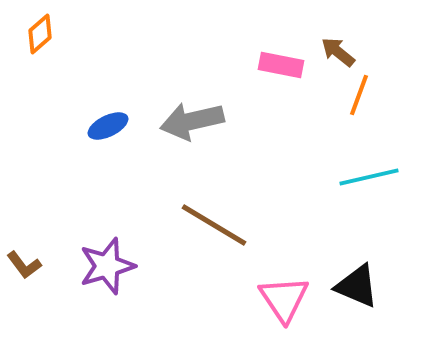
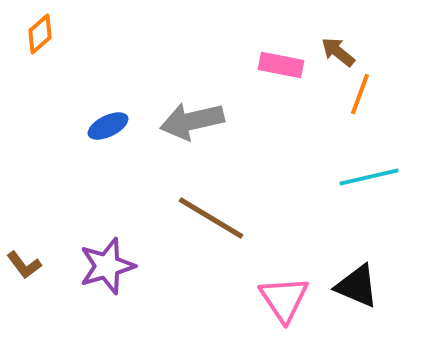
orange line: moved 1 px right, 1 px up
brown line: moved 3 px left, 7 px up
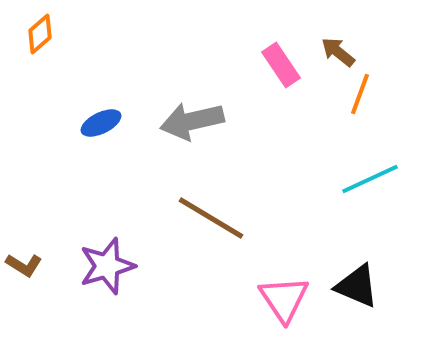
pink rectangle: rotated 45 degrees clockwise
blue ellipse: moved 7 px left, 3 px up
cyan line: moved 1 px right, 2 px down; rotated 12 degrees counterclockwise
brown L-shape: rotated 21 degrees counterclockwise
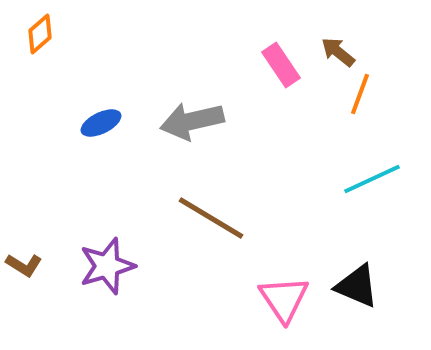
cyan line: moved 2 px right
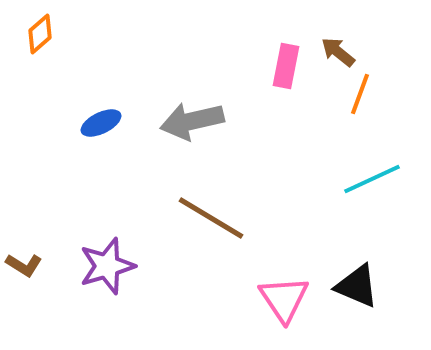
pink rectangle: moved 5 px right, 1 px down; rotated 45 degrees clockwise
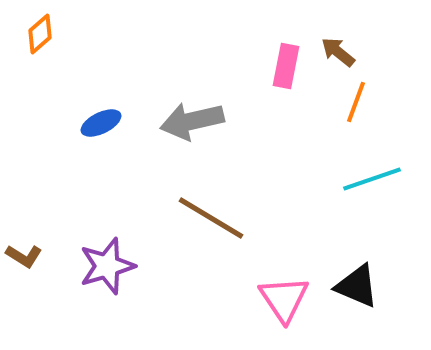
orange line: moved 4 px left, 8 px down
cyan line: rotated 6 degrees clockwise
brown L-shape: moved 9 px up
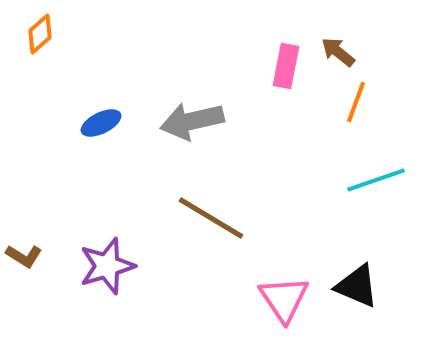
cyan line: moved 4 px right, 1 px down
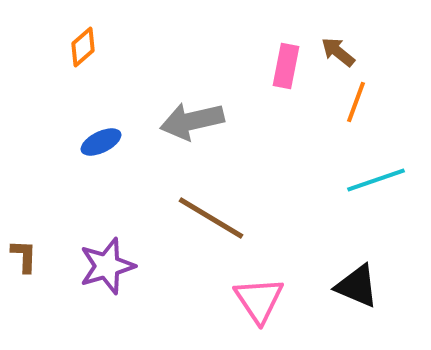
orange diamond: moved 43 px right, 13 px down
blue ellipse: moved 19 px down
brown L-shape: rotated 120 degrees counterclockwise
pink triangle: moved 25 px left, 1 px down
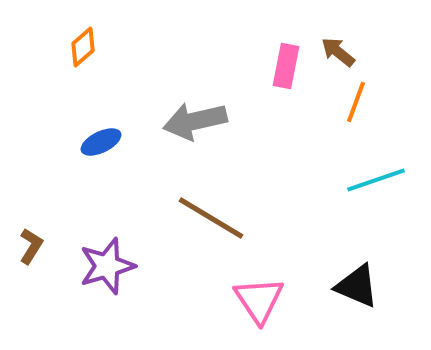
gray arrow: moved 3 px right
brown L-shape: moved 7 px right, 10 px up; rotated 30 degrees clockwise
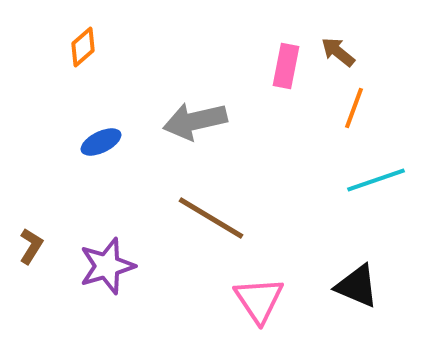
orange line: moved 2 px left, 6 px down
